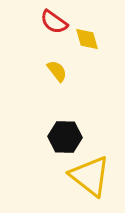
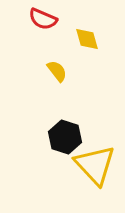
red semicircle: moved 11 px left, 3 px up; rotated 12 degrees counterclockwise
black hexagon: rotated 16 degrees clockwise
yellow triangle: moved 5 px right, 11 px up; rotated 9 degrees clockwise
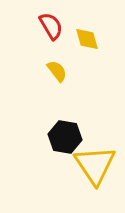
red semicircle: moved 8 px right, 7 px down; rotated 144 degrees counterclockwise
black hexagon: rotated 8 degrees counterclockwise
yellow triangle: rotated 9 degrees clockwise
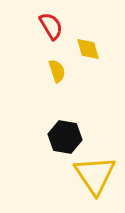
yellow diamond: moved 1 px right, 10 px down
yellow semicircle: rotated 20 degrees clockwise
yellow triangle: moved 10 px down
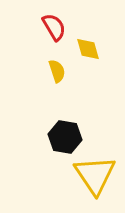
red semicircle: moved 3 px right, 1 px down
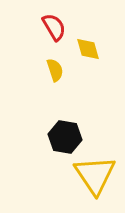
yellow semicircle: moved 2 px left, 1 px up
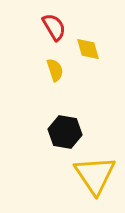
black hexagon: moved 5 px up
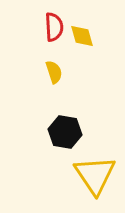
red semicircle: rotated 28 degrees clockwise
yellow diamond: moved 6 px left, 13 px up
yellow semicircle: moved 1 px left, 2 px down
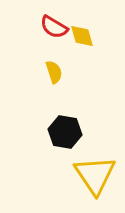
red semicircle: rotated 124 degrees clockwise
